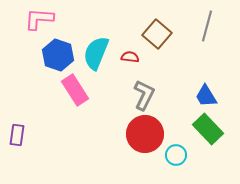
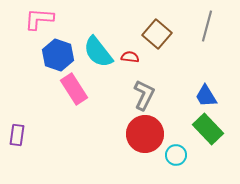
cyan semicircle: moved 2 px right, 1 px up; rotated 60 degrees counterclockwise
pink rectangle: moved 1 px left, 1 px up
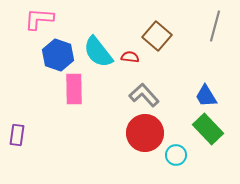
gray line: moved 8 px right
brown square: moved 2 px down
pink rectangle: rotated 32 degrees clockwise
gray L-shape: rotated 68 degrees counterclockwise
red circle: moved 1 px up
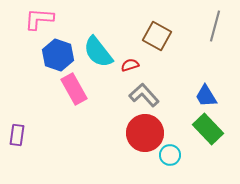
brown square: rotated 12 degrees counterclockwise
red semicircle: moved 8 px down; rotated 24 degrees counterclockwise
pink rectangle: rotated 28 degrees counterclockwise
cyan circle: moved 6 px left
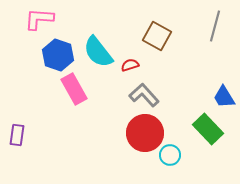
blue trapezoid: moved 18 px right, 1 px down
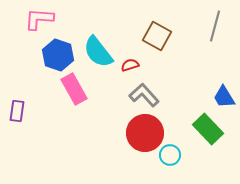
purple rectangle: moved 24 px up
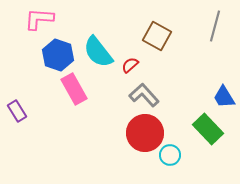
red semicircle: rotated 24 degrees counterclockwise
purple rectangle: rotated 40 degrees counterclockwise
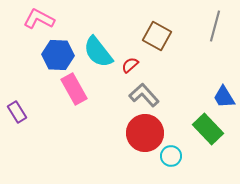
pink L-shape: rotated 24 degrees clockwise
blue hexagon: rotated 16 degrees counterclockwise
purple rectangle: moved 1 px down
cyan circle: moved 1 px right, 1 px down
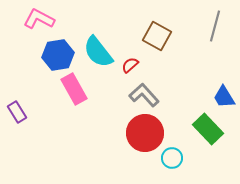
blue hexagon: rotated 12 degrees counterclockwise
cyan circle: moved 1 px right, 2 px down
